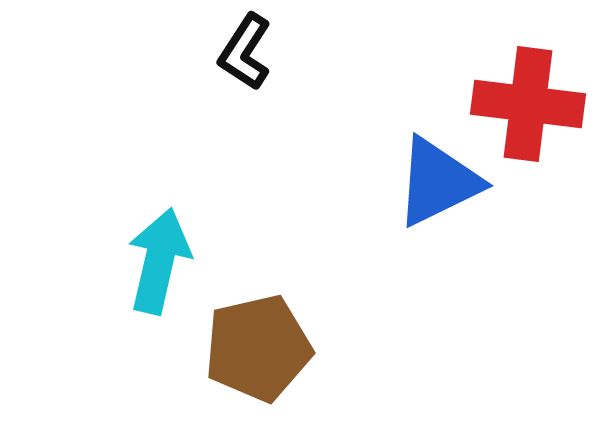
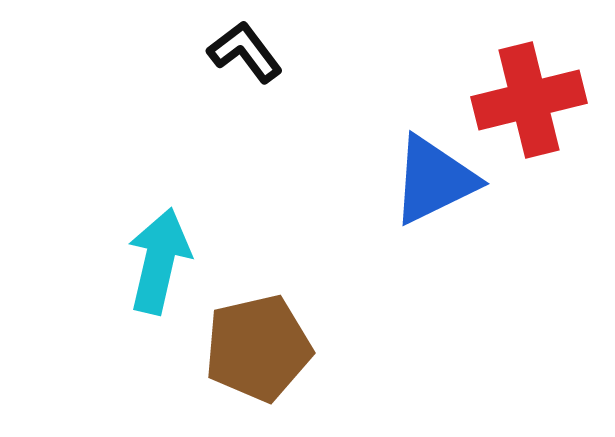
black L-shape: rotated 110 degrees clockwise
red cross: moved 1 px right, 4 px up; rotated 21 degrees counterclockwise
blue triangle: moved 4 px left, 2 px up
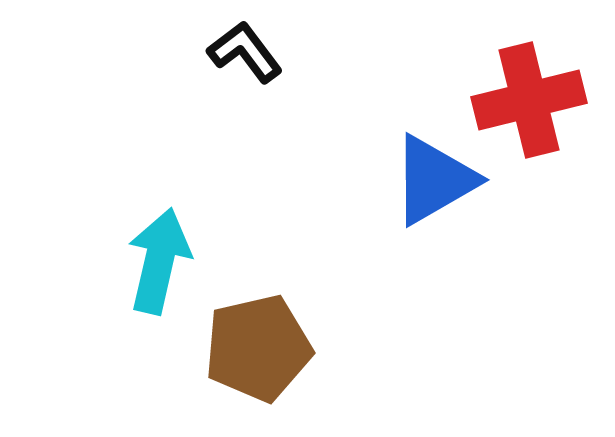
blue triangle: rotated 4 degrees counterclockwise
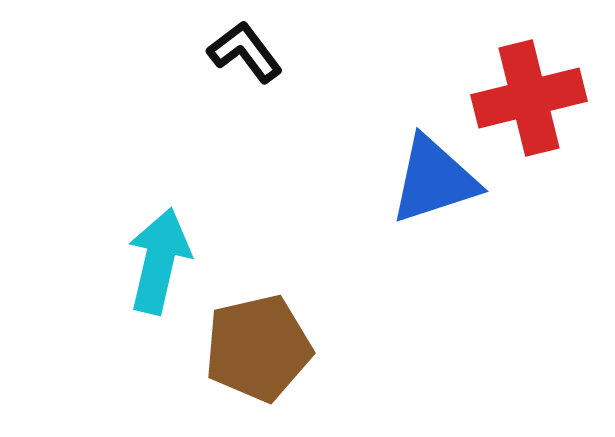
red cross: moved 2 px up
blue triangle: rotated 12 degrees clockwise
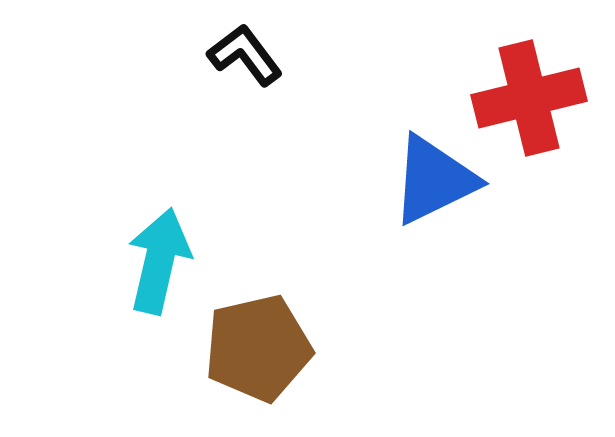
black L-shape: moved 3 px down
blue triangle: rotated 8 degrees counterclockwise
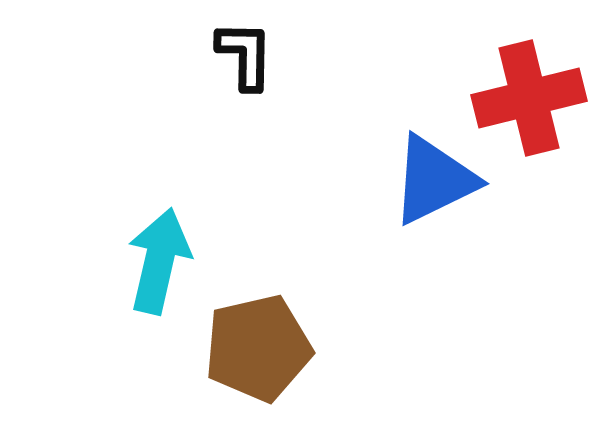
black L-shape: rotated 38 degrees clockwise
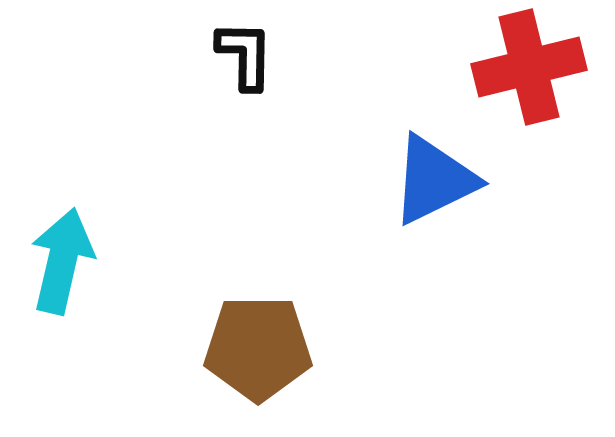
red cross: moved 31 px up
cyan arrow: moved 97 px left
brown pentagon: rotated 13 degrees clockwise
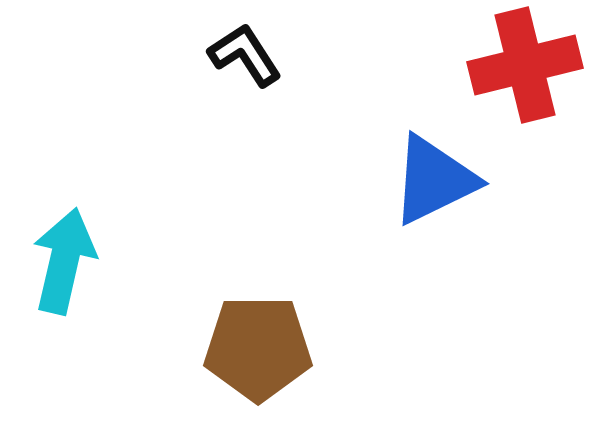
black L-shape: rotated 34 degrees counterclockwise
red cross: moved 4 px left, 2 px up
cyan arrow: moved 2 px right
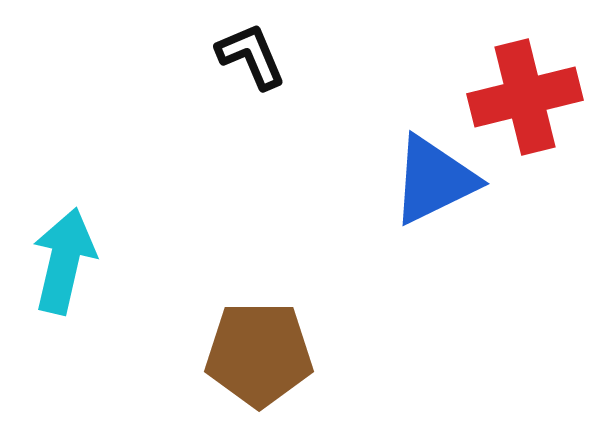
black L-shape: moved 6 px right, 1 px down; rotated 10 degrees clockwise
red cross: moved 32 px down
brown pentagon: moved 1 px right, 6 px down
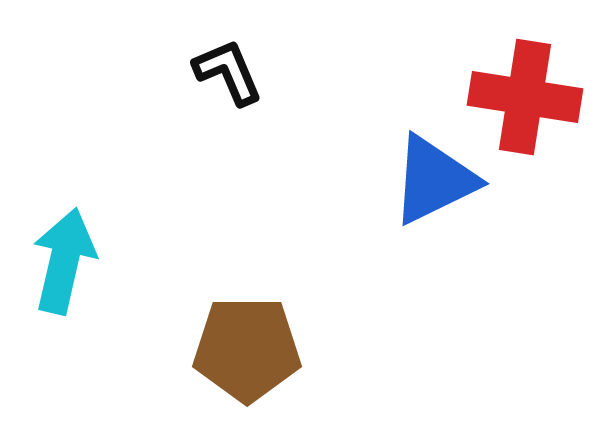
black L-shape: moved 23 px left, 16 px down
red cross: rotated 23 degrees clockwise
brown pentagon: moved 12 px left, 5 px up
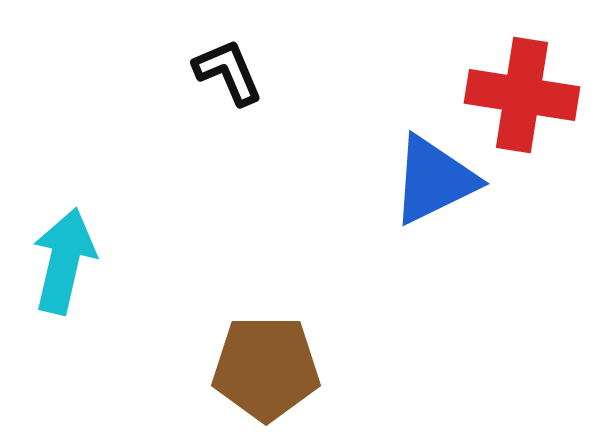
red cross: moved 3 px left, 2 px up
brown pentagon: moved 19 px right, 19 px down
